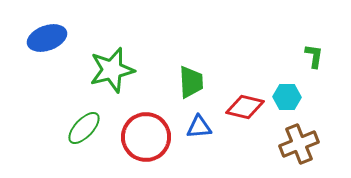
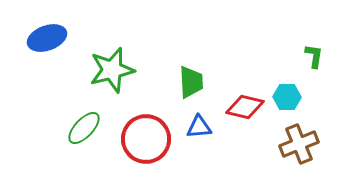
red circle: moved 2 px down
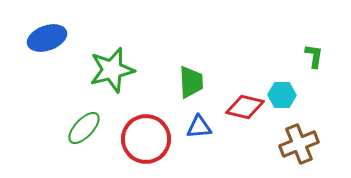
cyan hexagon: moved 5 px left, 2 px up
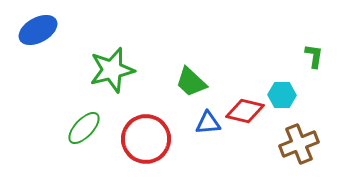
blue ellipse: moved 9 px left, 8 px up; rotated 9 degrees counterclockwise
green trapezoid: rotated 136 degrees clockwise
red diamond: moved 4 px down
blue triangle: moved 9 px right, 4 px up
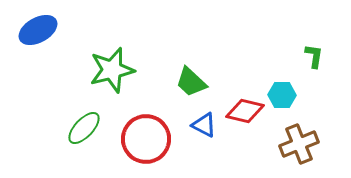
blue triangle: moved 4 px left, 2 px down; rotated 32 degrees clockwise
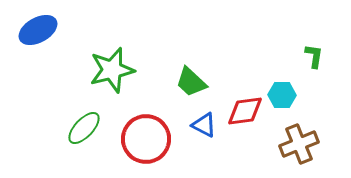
red diamond: rotated 21 degrees counterclockwise
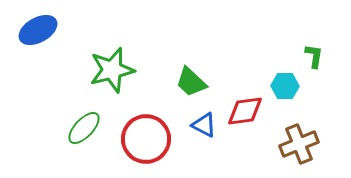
cyan hexagon: moved 3 px right, 9 px up
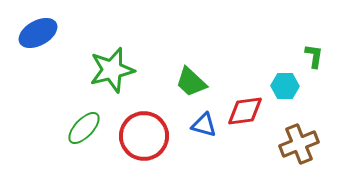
blue ellipse: moved 3 px down
blue triangle: rotated 12 degrees counterclockwise
red circle: moved 2 px left, 3 px up
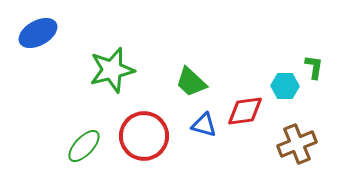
green L-shape: moved 11 px down
green ellipse: moved 18 px down
brown cross: moved 2 px left
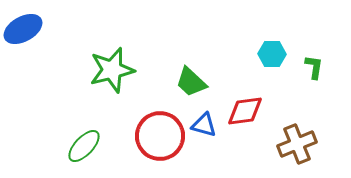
blue ellipse: moved 15 px left, 4 px up
cyan hexagon: moved 13 px left, 32 px up
red circle: moved 16 px right
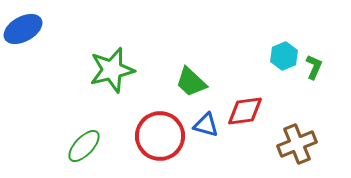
cyan hexagon: moved 12 px right, 2 px down; rotated 24 degrees counterclockwise
green L-shape: rotated 15 degrees clockwise
blue triangle: moved 2 px right
